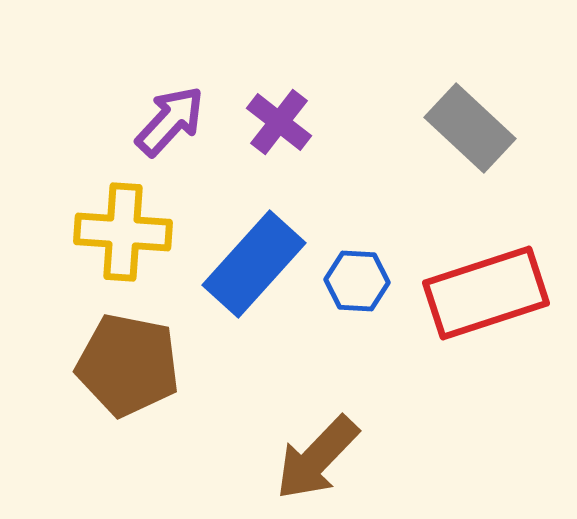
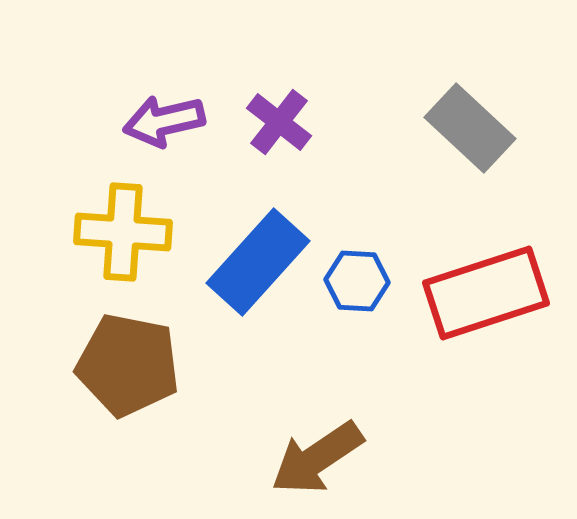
purple arrow: moved 6 px left; rotated 146 degrees counterclockwise
blue rectangle: moved 4 px right, 2 px up
brown arrow: rotated 12 degrees clockwise
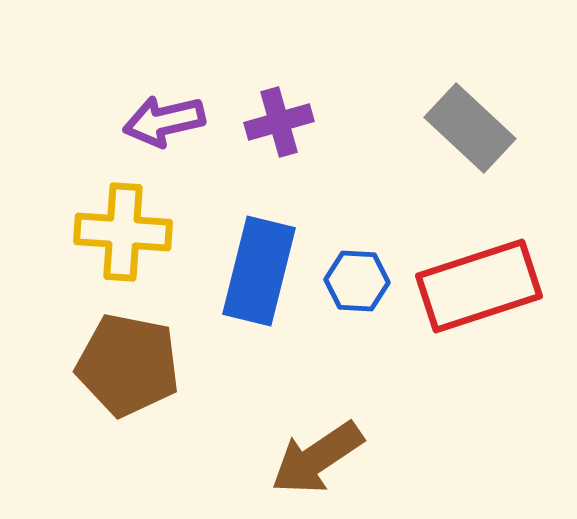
purple cross: rotated 36 degrees clockwise
blue rectangle: moved 1 px right, 9 px down; rotated 28 degrees counterclockwise
red rectangle: moved 7 px left, 7 px up
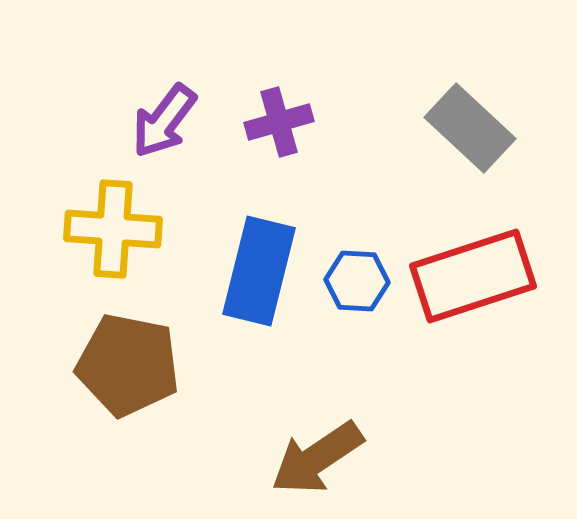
purple arrow: rotated 40 degrees counterclockwise
yellow cross: moved 10 px left, 3 px up
red rectangle: moved 6 px left, 10 px up
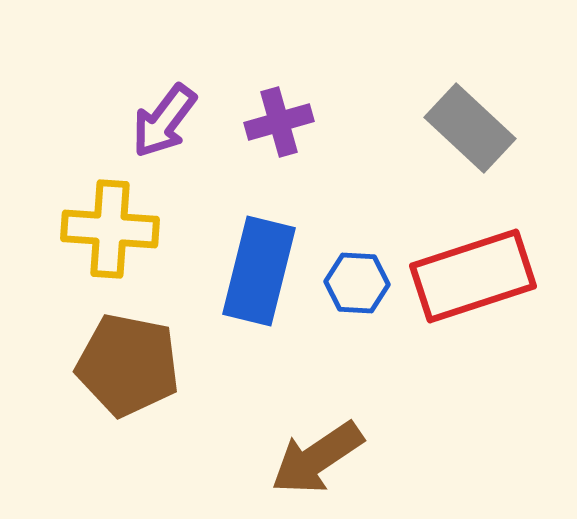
yellow cross: moved 3 px left
blue hexagon: moved 2 px down
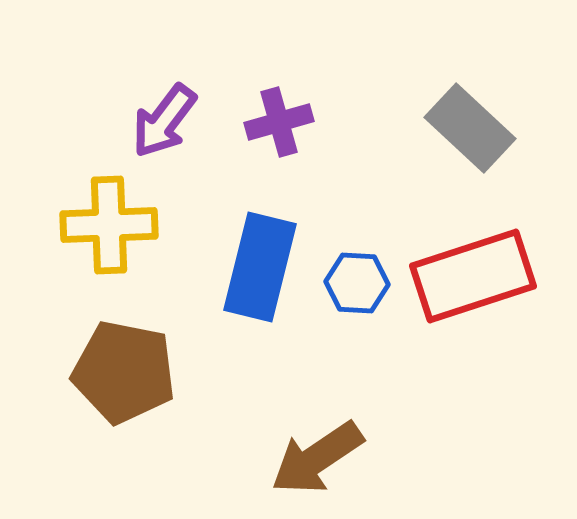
yellow cross: moved 1 px left, 4 px up; rotated 6 degrees counterclockwise
blue rectangle: moved 1 px right, 4 px up
brown pentagon: moved 4 px left, 7 px down
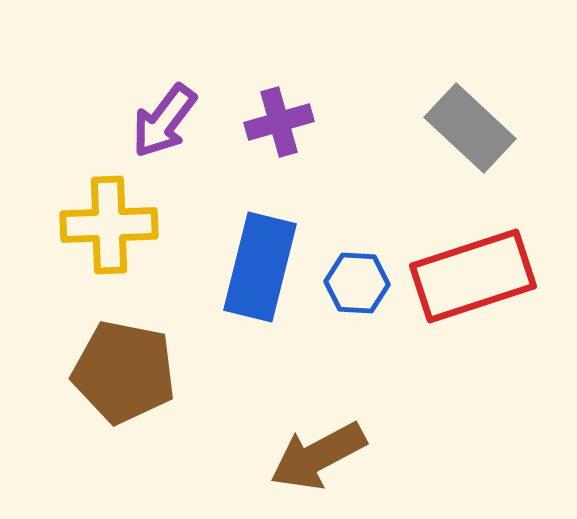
brown arrow: moved 1 px right, 2 px up; rotated 6 degrees clockwise
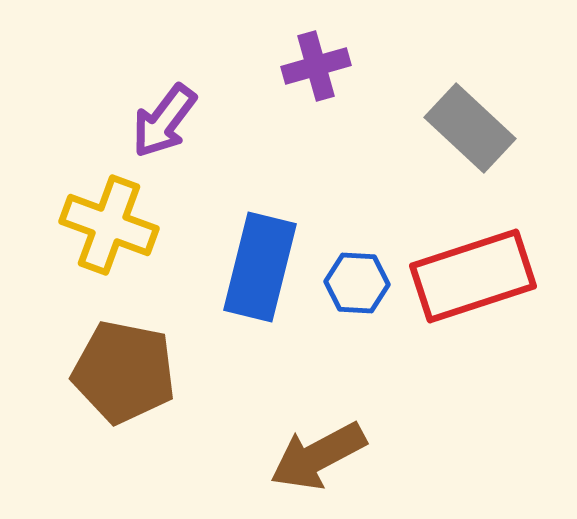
purple cross: moved 37 px right, 56 px up
yellow cross: rotated 22 degrees clockwise
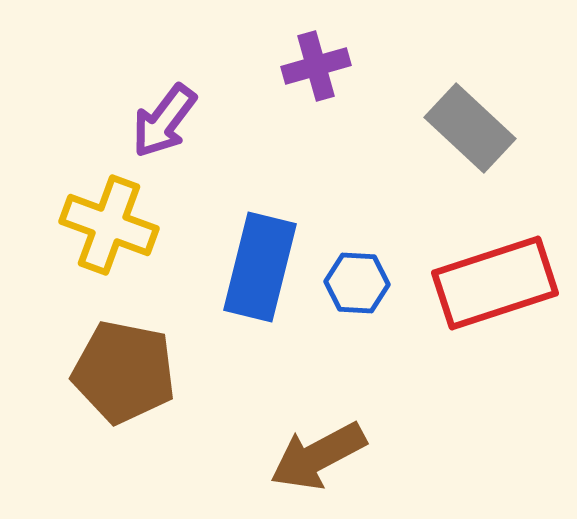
red rectangle: moved 22 px right, 7 px down
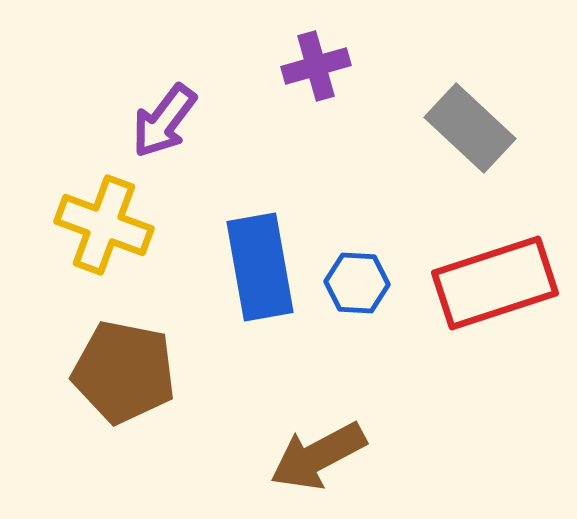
yellow cross: moved 5 px left
blue rectangle: rotated 24 degrees counterclockwise
